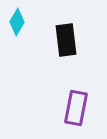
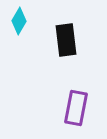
cyan diamond: moved 2 px right, 1 px up
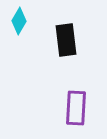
purple rectangle: rotated 8 degrees counterclockwise
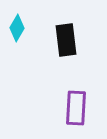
cyan diamond: moved 2 px left, 7 px down
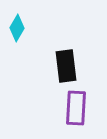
black rectangle: moved 26 px down
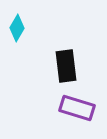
purple rectangle: moved 1 px right; rotated 76 degrees counterclockwise
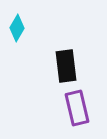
purple rectangle: rotated 60 degrees clockwise
